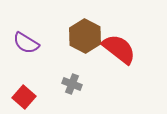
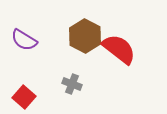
purple semicircle: moved 2 px left, 3 px up
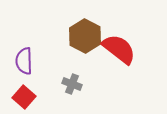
purple semicircle: moved 21 px down; rotated 56 degrees clockwise
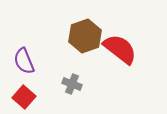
brown hexagon: rotated 12 degrees clockwise
red semicircle: moved 1 px right
purple semicircle: rotated 20 degrees counterclockwise
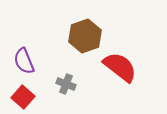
red semicircle: moved 18 px down
gray cross: moved 6 px left
red square: moved 1 px left
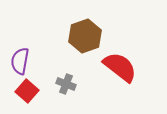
purple semicircle: moved 4 px left; rotated 32 degrees clockwise
red square: moved 4 px right, 6 px up
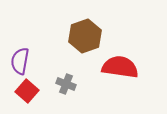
red semicircle: rotated 30 degrees counterclockwise
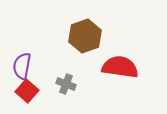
purple semicircle: moved 2 px right, 5 px down
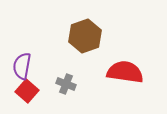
red semicircle: moved 5 px right, 5 px down
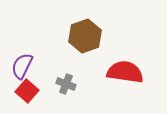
purple semicircle: rotated 16 degrees clockwise
